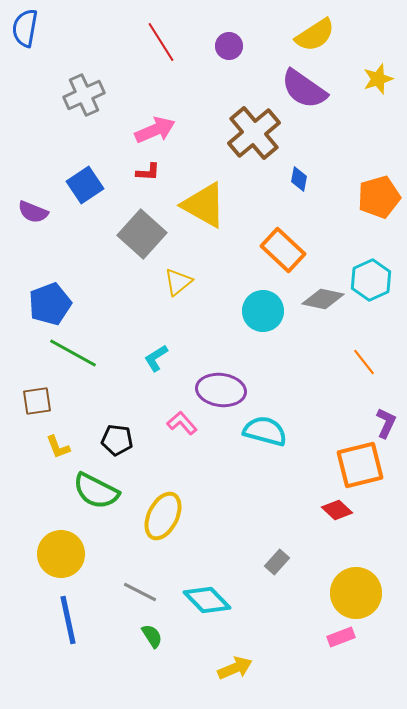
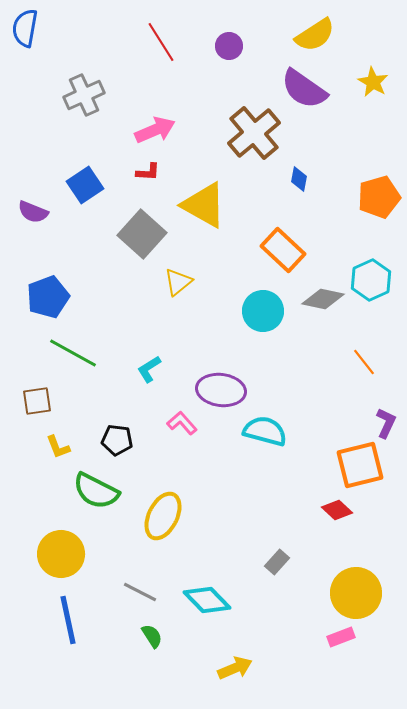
yellow star at (378, 79): moved 5 px left, 3 px down; rotated 24 degrees counterclockwise
blue pentagon at (50, 304): moved 2 px left, 7 px up
cyan L-shape at (156, 358): moved 7 px left, 11 px down
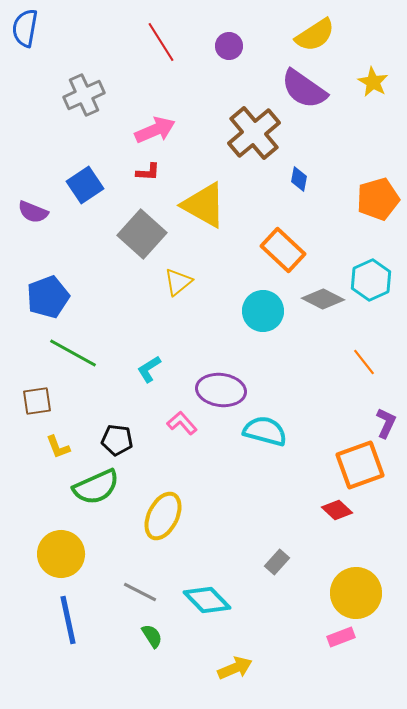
orange pentagon at (379, 197): moved 1 px left, 2 px down
gray diamond at (323, 299): rotated 15 degrees clockwise
orange square at (360, 465): rotated 6 degrees counterclockwise
green semicircle at (96, 491): moved 4 px up; rotated 51 degrees counterclockwise
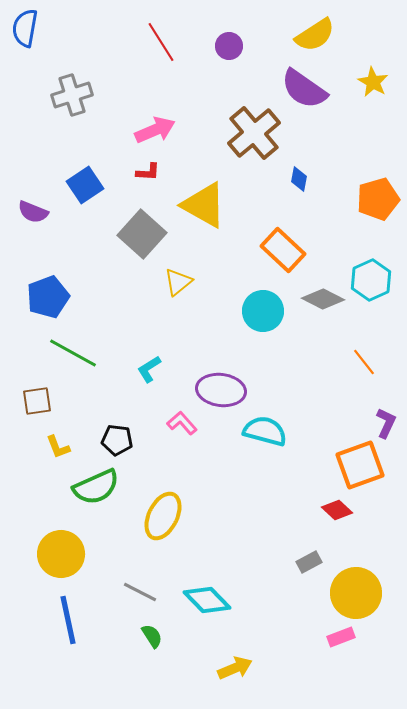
gray cross at (84, 95): moved 12 px left; rotated 6 degrees clockwise
gray rectangle at (277, 562): moved 32 px right; rotated 20 degrees clockwise
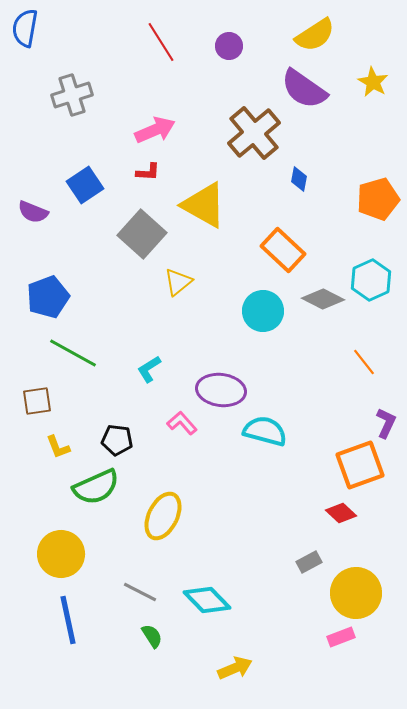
red diamond at (337, 510): moved 4 px right, 3 px down
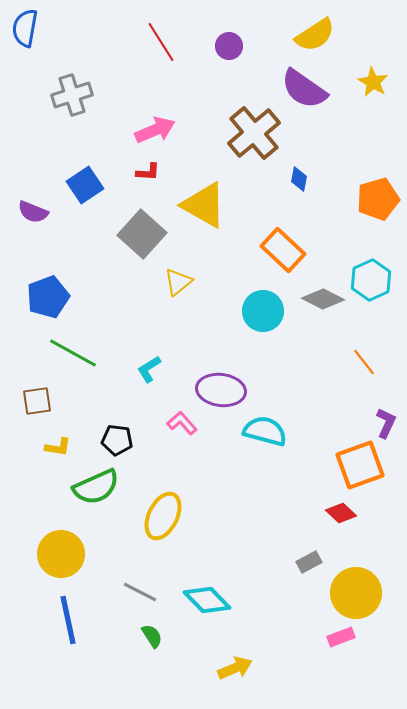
yellow L-shape at (58, 447): rotated 60 degrees counterclockwise
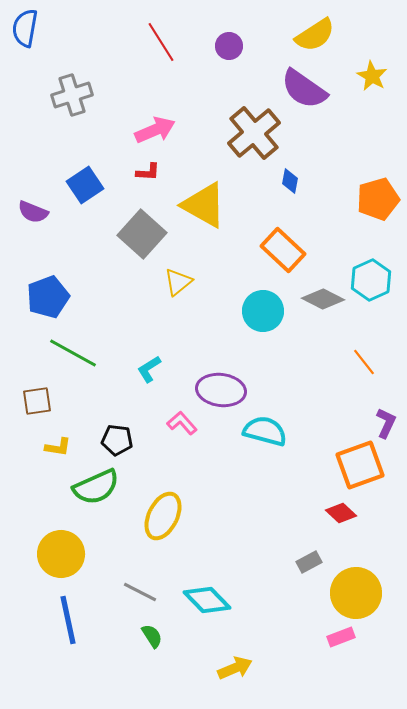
yellow star at (373, 82): moved 1 px left, 6 px up
blue diamond at (299, 179): moved 9 px left, 2 px down
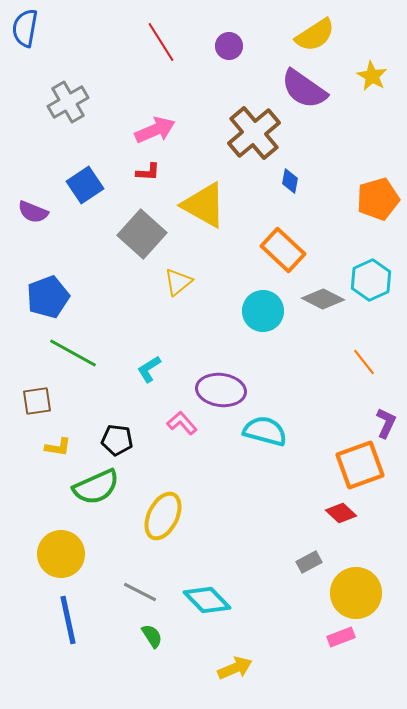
gray cross at (72, 95): moved 4 px left, 7 px down; rotated 12 degrees counterclockwise
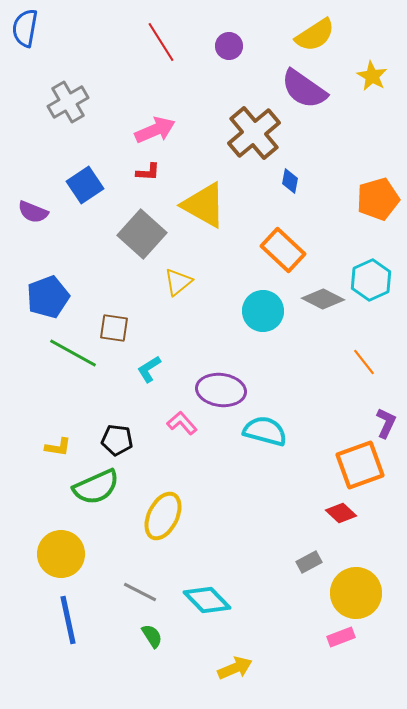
brown square at (37, 401): moved 77 px right, 73 px up; rotated 16 degrees clockwise
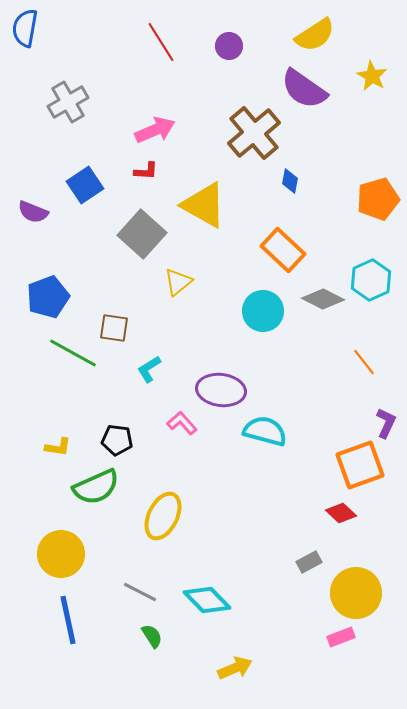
red L-shape at (148, 172): moved 2 px left, 1 px up
